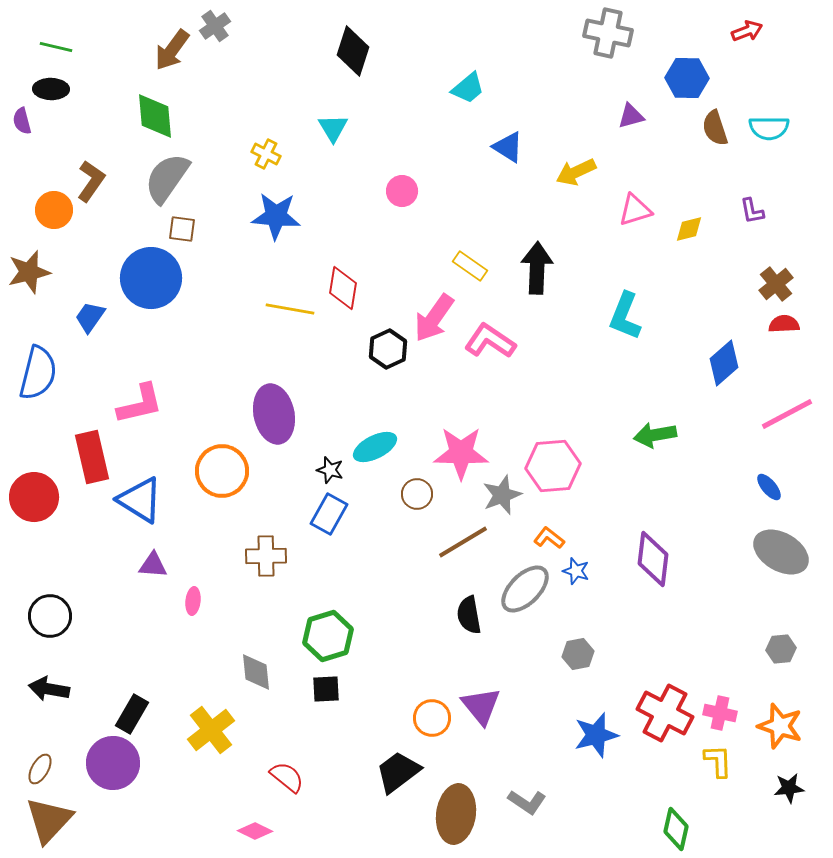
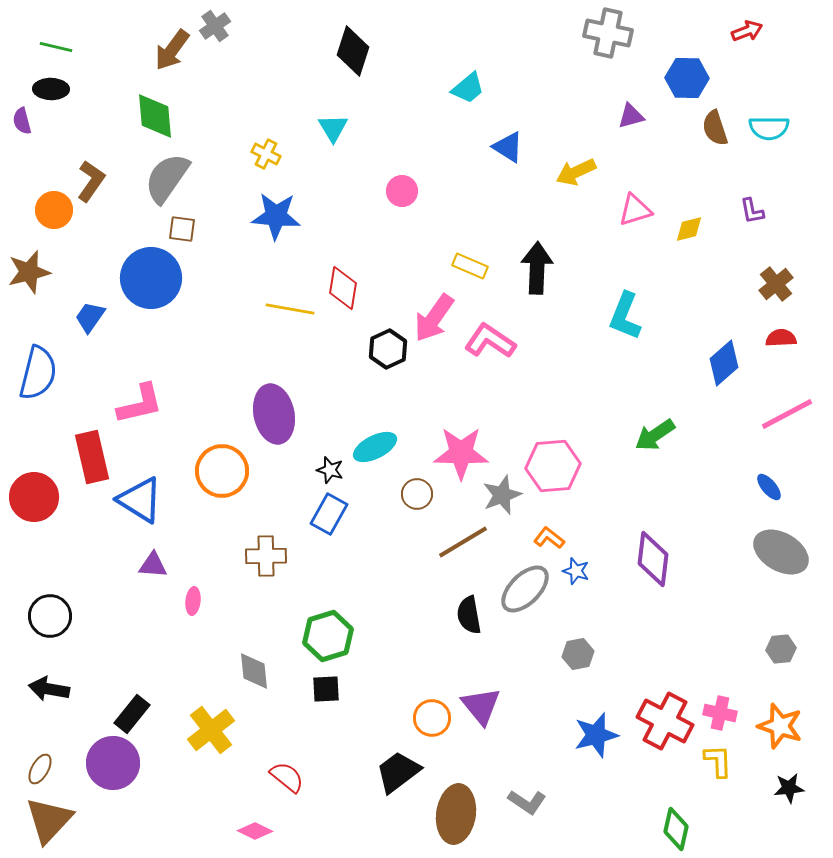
yellow rectangle at (470, 266): rotated 12 degrees counterclockwise
red semicircle at (784, 324): moved 3 px left, 14 px down
green arrow at (655, 435): rotated 24 degrees counterclockwise
gray diamond at (256, 672): moved 2 px left, 1 px up
red cross at (665, 713): moved 8 px down
black rectangle at (132, 714): rotated 9 degrees clockwise
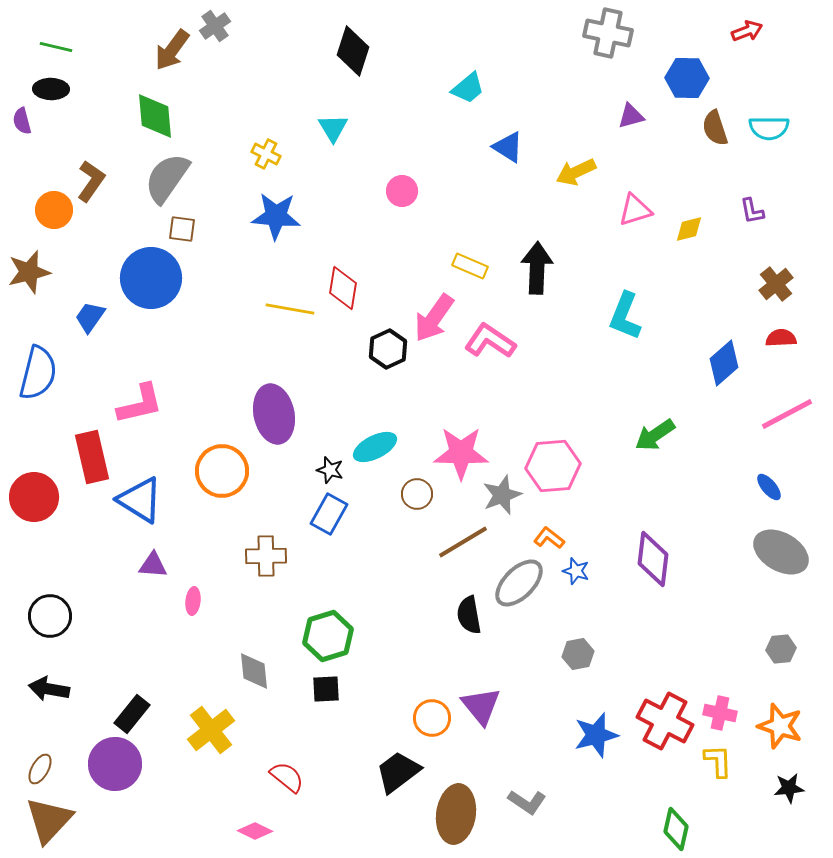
gray ellipse at (525, 589): moved 6 px left, 6 px up
purple circle at (113, 763): moved 2 px right, 1 px down
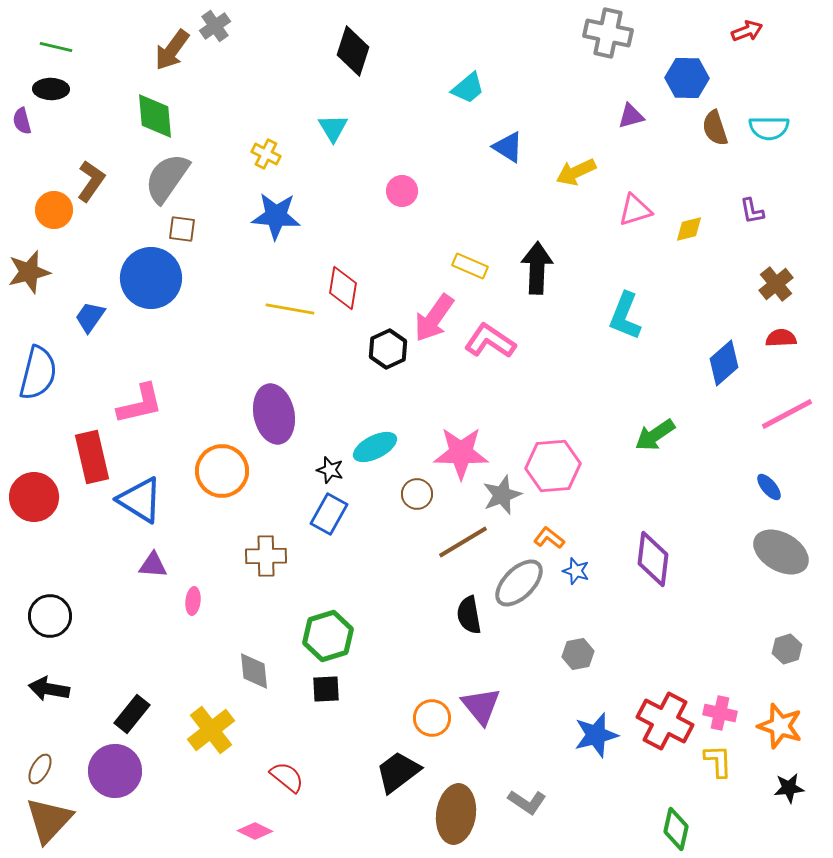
gray hexagon at (781, 649): moved 6 px right; rotated 12 degrees counterclockwise
purple circle at (115, 764): moved 7 px down
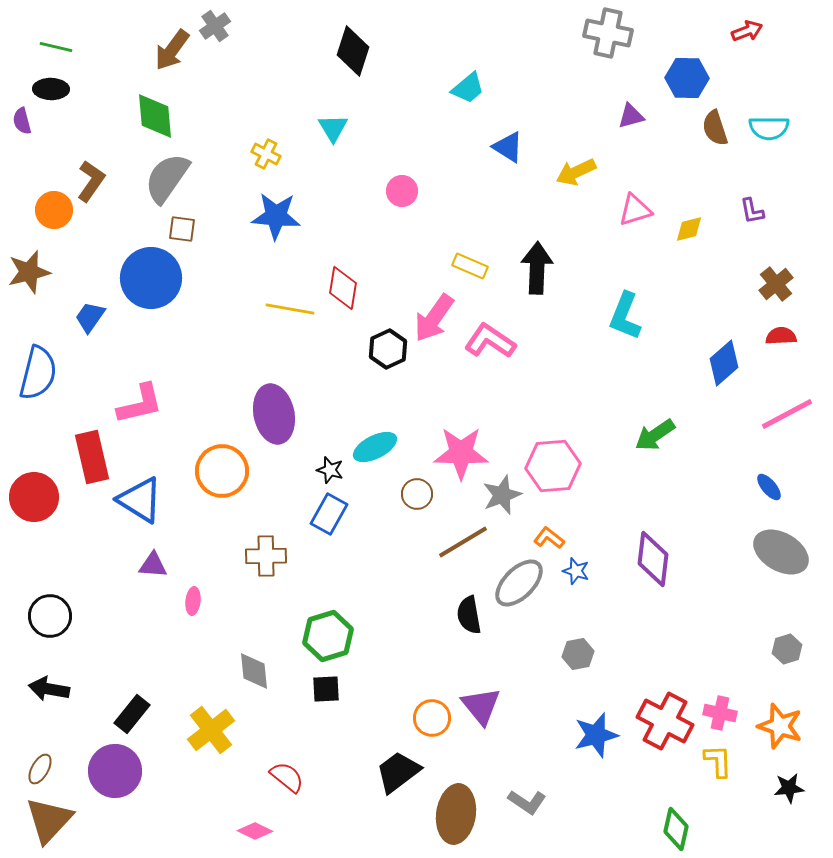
red semicircle at (781, 338): moved 2 px up
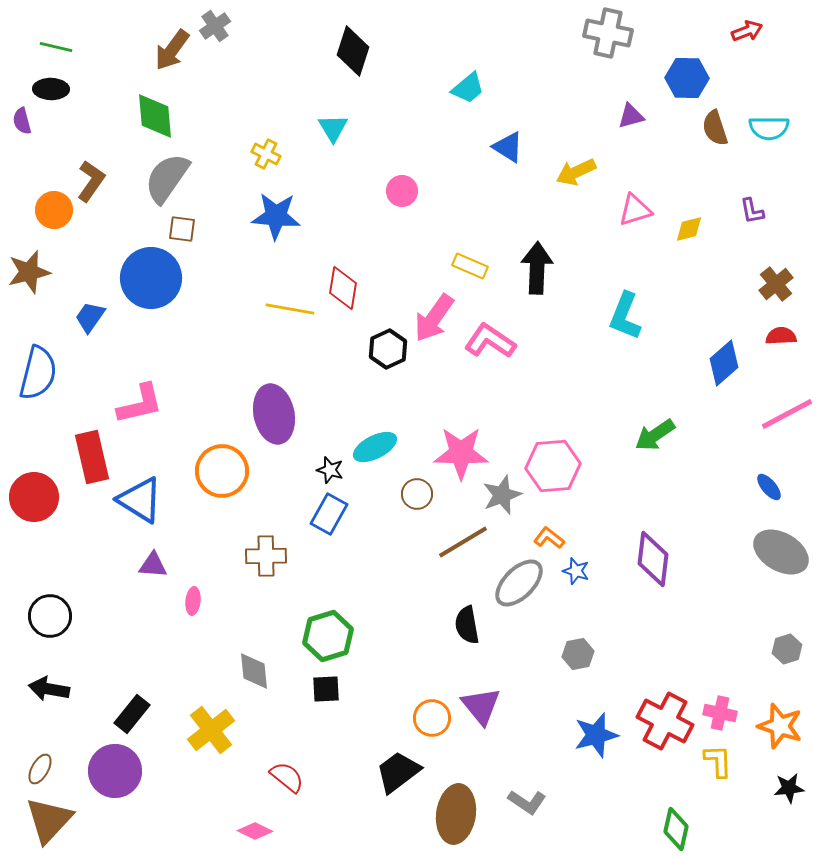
black semicircle at (469, 615): moved 2 px left, 10 px down
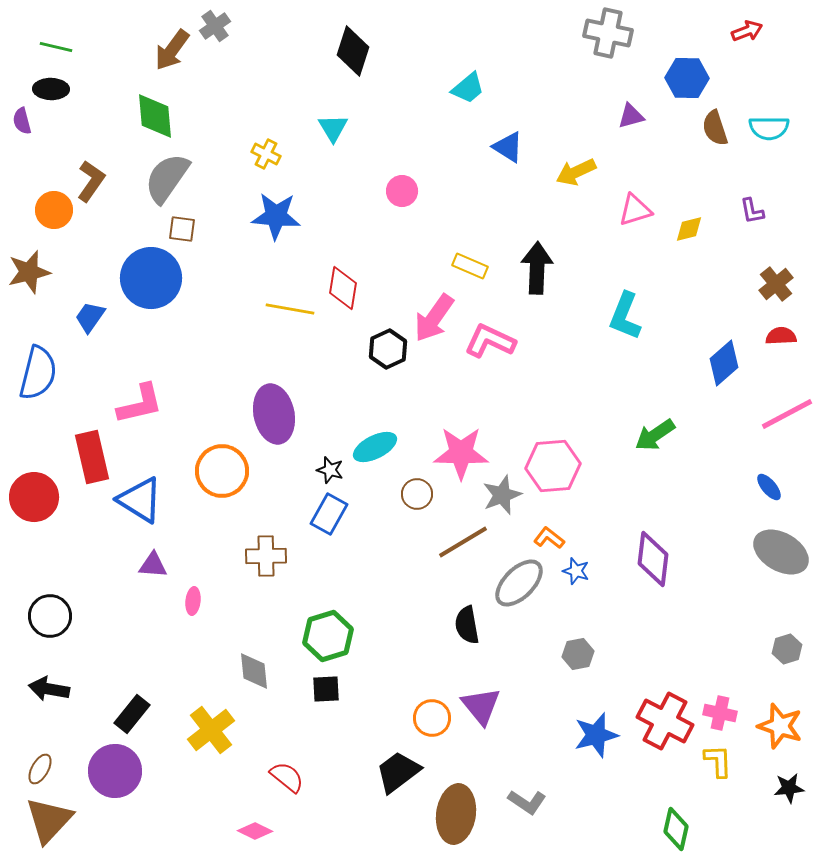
pink L-shape at (490, 341): rotated 9 degrees counterclockwise
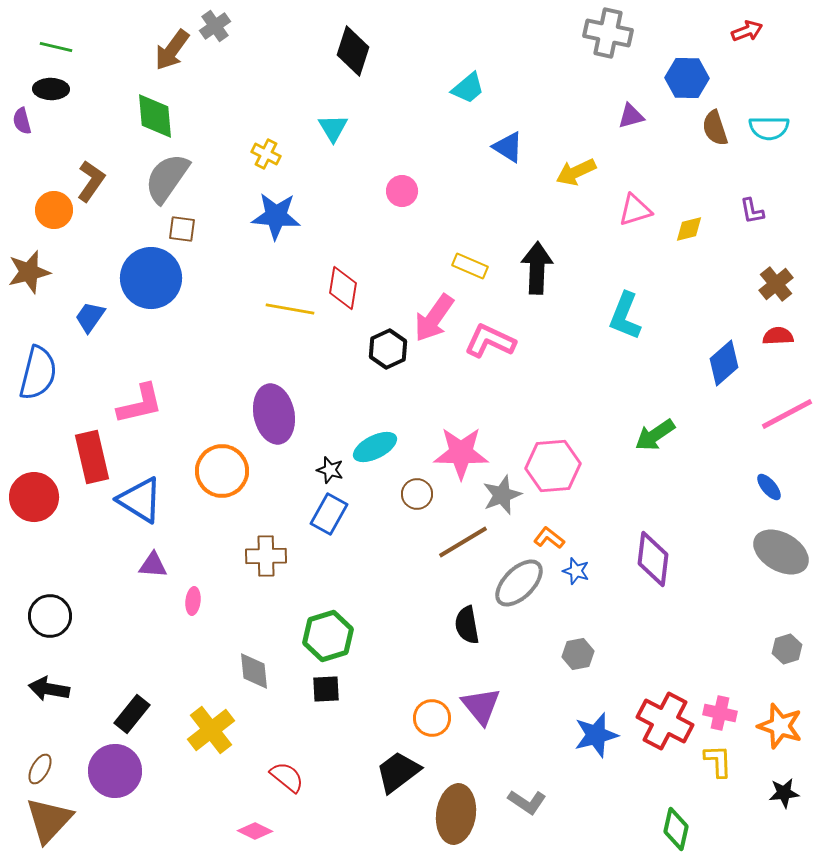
red semicircle at (781, 336): moved 3 px left
black star at (789, 788): moved 5 px left, 5 px down
